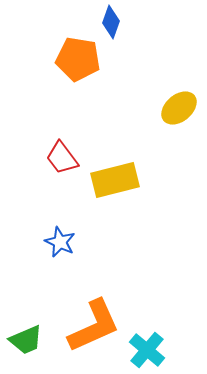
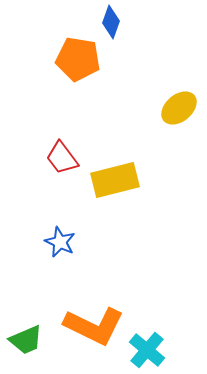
orange L-shape: rotated 50 degrees clockwise
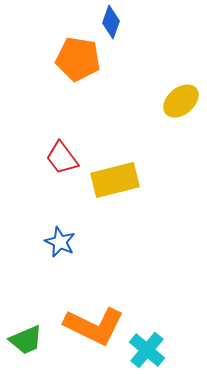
yellow ellipse: moved 2 px right, 7 px up
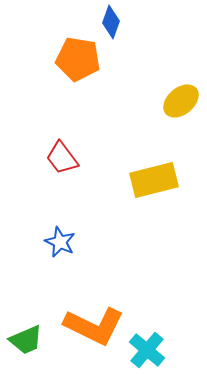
yellow rectangle: moved 39 px right
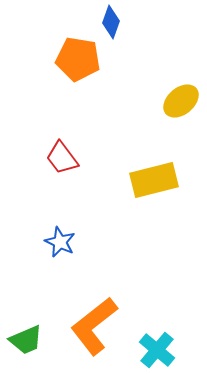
orange L-shape: rotated 116 degrees clockwise
cyan cross: moved 10 px right
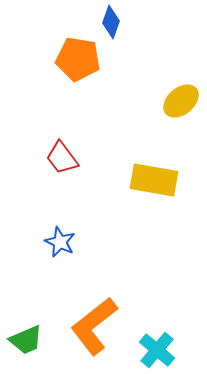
yellow rectangle: rotated 24 degrees clockwise
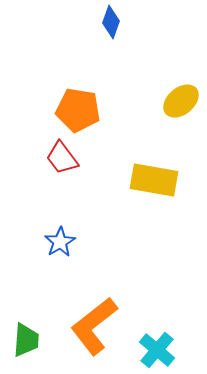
orange pentagon: moved 51 px down
blue star: rotated 16 degrees clockwise
green trapezoid: rotated 63 degrees counterclockwise
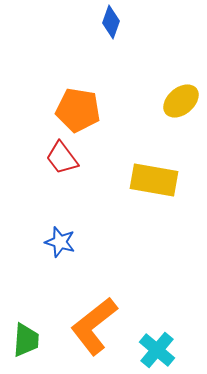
blue star: rotated 24 degrees counterclockwise
